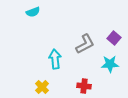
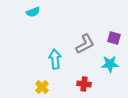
purple square: rotated 24 degrees counterclockwise
red cross: moved 2 px up
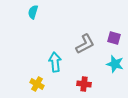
cyan semicircle: rotated 128 degrees clockwise
cyan arrow: moved 3 px down
cyan star: moved 5 px right; rotated 18 degrees clockwise
yellow cross: moved 5 px left, 3 px up; rotated 16 degrees counterclockwise
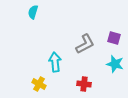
yellow cross: moved 2 px right
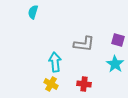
purple square: moved 4 px right, 2 px down
gray L-shape: moved 1 px left; rotated 35 degrees clockwise
cyan star: rotated 18 degrees clockwise
yellow cross: moved 12 px right
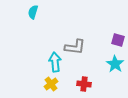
gray L-shape: moved 9 px left, 3 px down
yellow cross: rotated 24 degrees clockwise
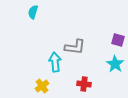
yellow cross: moved 9 px left, 2 px down
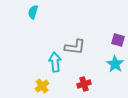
red cross: rotated 24 degrees counterclockwise
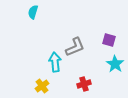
purple square: moved 9 px left
gray L-shape: rotated 30 degrees counterclockwise
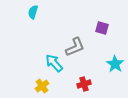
purple square: moved 7 px left, 12 px up
cyan arrow: moved 1 px left, 1 px down; rotated 36 degrees counterclockwise
